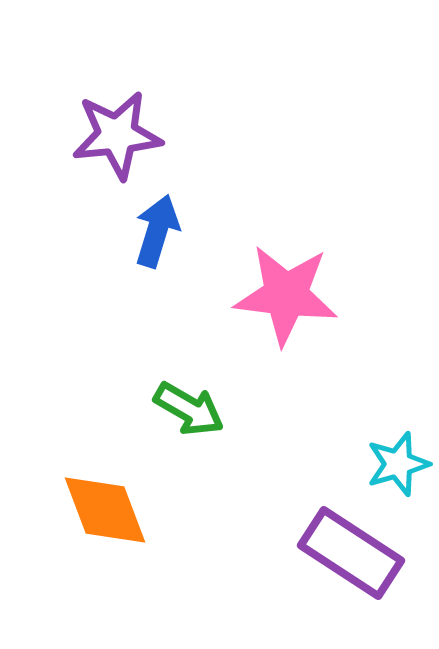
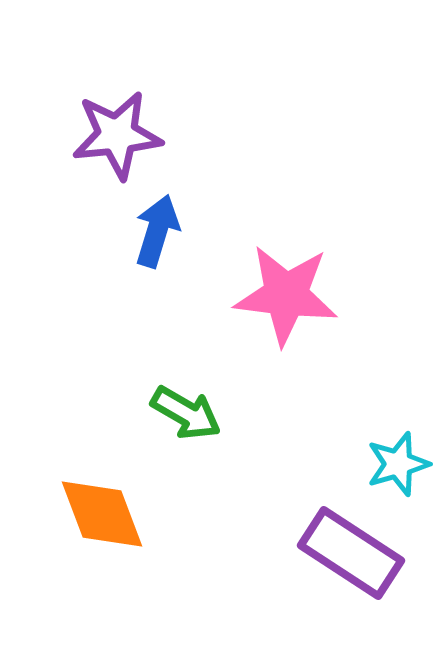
green arrow: moved 3 px left, 4 px down
orange diamond: moved 3 px left, 4 px down
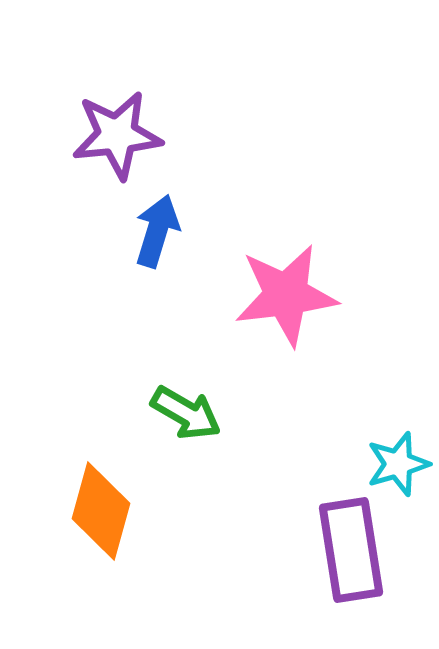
pink star: rotated 14 degrees counterclockwise
orange diamond: moved 1 px left, 3 px up; rotated 36 degrees clockwise
purple rectangle: moved 3 px up; rotated 48 degrees clockwise
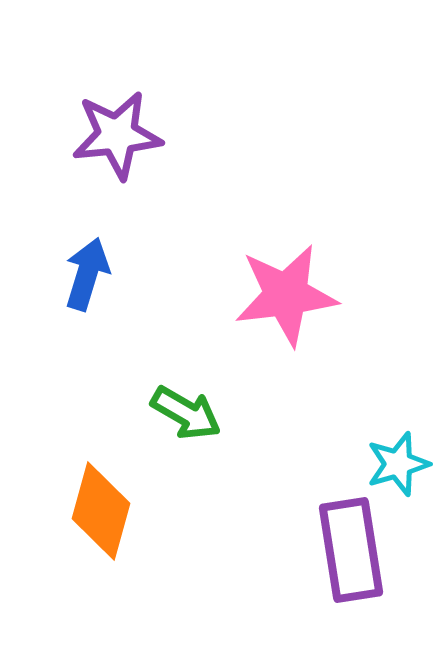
blue arrow: moved 70 px left, 43 px down
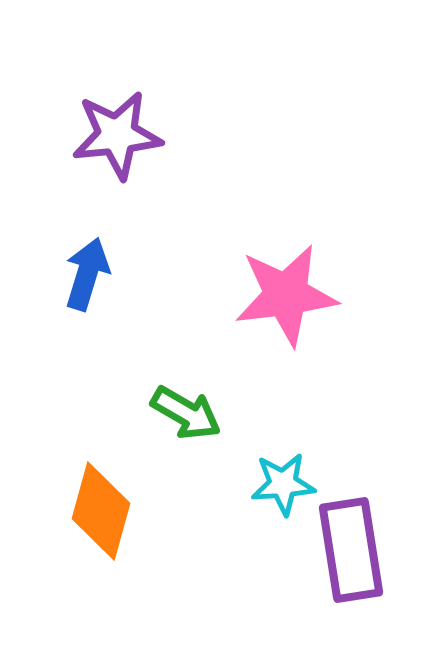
cyan star: moved 115 px left, 20 px down; rotated 12 degrees clockwise
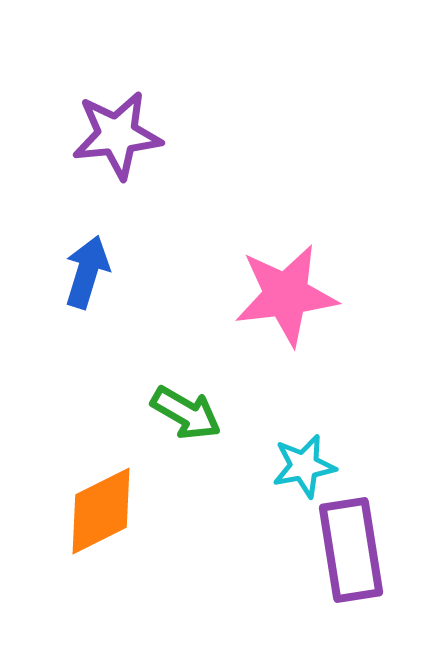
blue arrow: moved 2 px up
cyan star: moved 21 px right, 18 px up; rotated 6 degrees counterclockwise
orange diamond: rotated 48 degrees clockwise
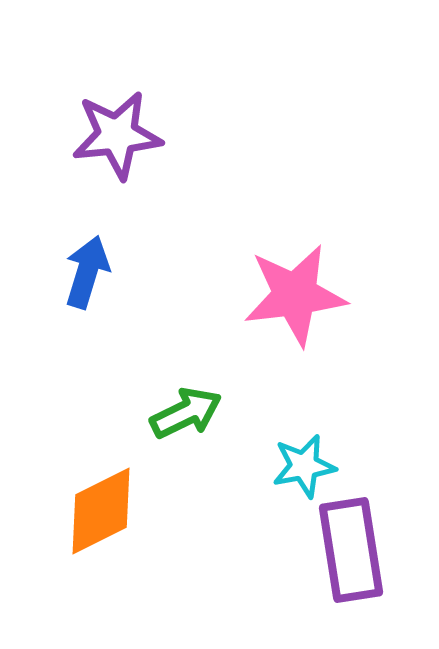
pink star: moved 9 px right
green arrow: rotated 56 degrees counterclockwise
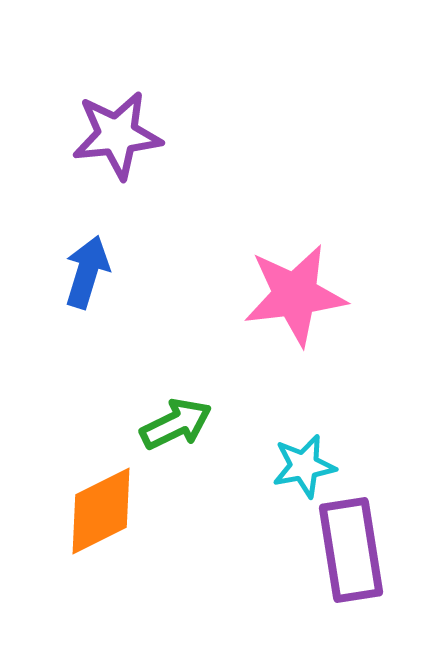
green arrow: moved 10 px left, 11 px down
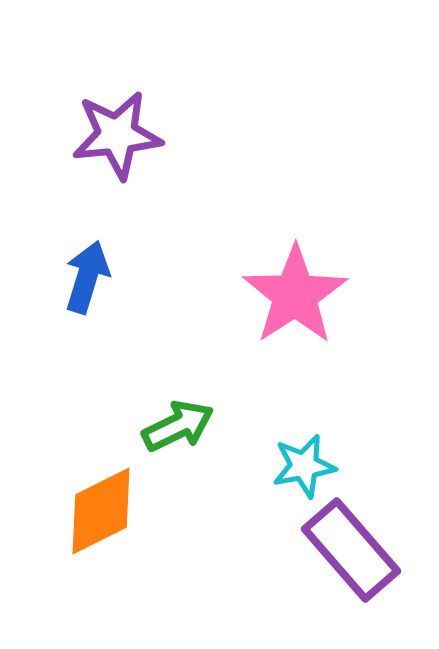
blue arrow: moved 5 px down
pink star: rotated 26 degrees counterclockwise
green arrow: moved 2 px right, 2 px down
purple rectangle: rotated 32 degrees counterclockwise
